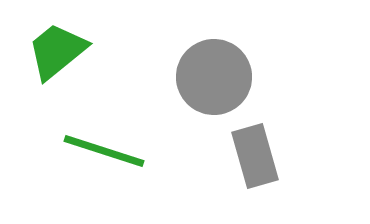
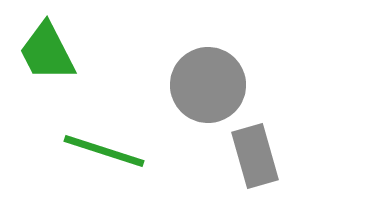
green trapezoid: moved 10 px left, 1 px down; rotated 78 degrees counterclockwise
gray circle: moved 6 px left, 8 px down
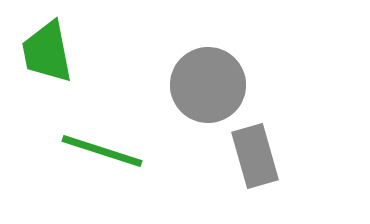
green trapezoid: rotated 16 degrees clockwise
green line: moved 2 px left
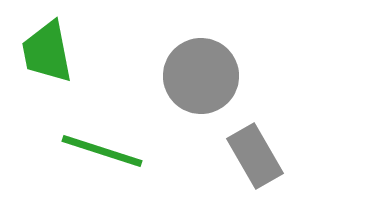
gray circle: moved 7 px left, 9 px up
gray rectangle: rotated 14 degrees counterclockwise
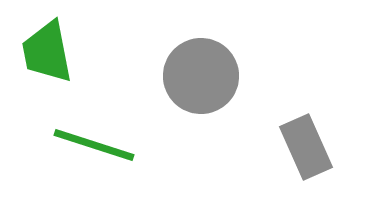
green line: moved 8 px left, 6 px up
gray rectangle: moved 51 px right, 9 px up; rotated 6 degrees clockwise
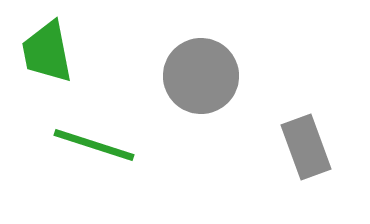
gray rectangle: rotated 4 degrees clockwise
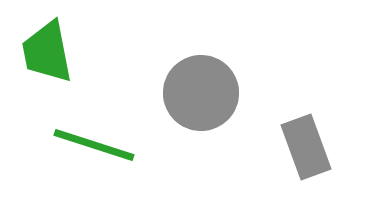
gray circle: moved 17 px down
